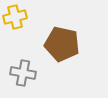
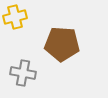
brown pentagon: rotated 8 degrees counterclockwise
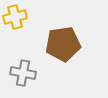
brown pentagon: moved 1 px right; rotated 12 degrees counterclockwise
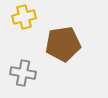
yellow cross: moved 9 px right
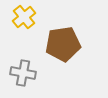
yellow cross: rotated 25 degrees counterclockwise
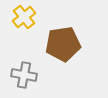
gray cross: moved 1 px right, 2 px down
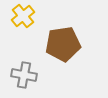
yellow cross: moved 1 px left, 1 px up
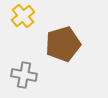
brown pentagon: rotated 8 degrees counterclockwise
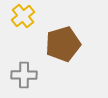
gray cross: rotated 10 degrees counterclockwise
